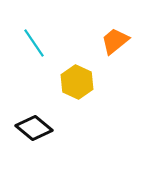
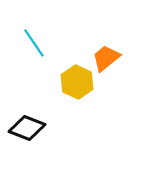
orange trapezoid: moved 9 px left, 17 px down
black diamond: moved 7 px left; rotated 18 degrees counterclockwise
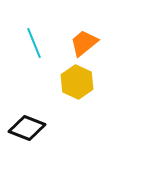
cyan line: rotated 12 degrees clockwise
orange trapezoid: moved 22 px left, 15 px up
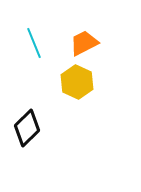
orange trapezoid: rotated 12 degrees clockwise
black diamond: rotated 66 degrees counterclockwise
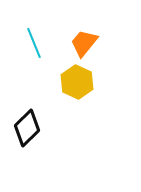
orange trapezoid: rotated 24 degrees counterclockwise
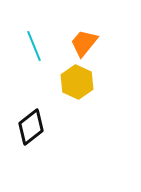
cyan line: moved 3 px down
black diamond: moved 4 px right, 1 px up; rotated 6 degrees clockwise
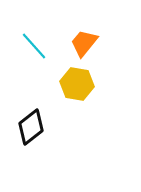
cyan line: rotated 20 degrees counterclockwise
yellow hexagon: moved 2 px down; rotated 16 degrees counterclockwise
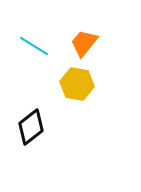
cyan line: rotated 16 degrees counterclockwise
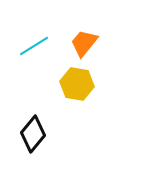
cyan line: rotated 64 degrees counterclockwise
black diamond: moved 2 px right, 7 px down; rotated 12 degrees counterclockwise
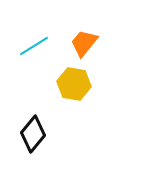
yellow hexagon: moved 3 px left
